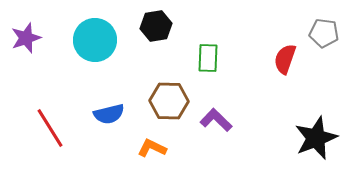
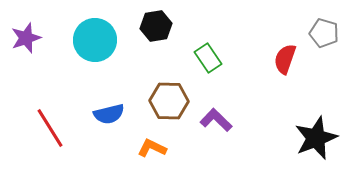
gray pentagon: rotated 8 degrees clockwise
green rectangle: rotated 36 degrees counterclockwise
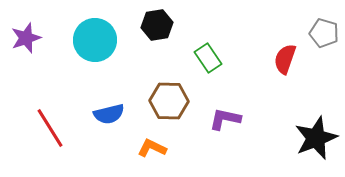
black hexagon: moved 1 px right, 1 px up
purple L-shape: moved 9 px right, 1 px up; rotated 32 degrees counterclockwise
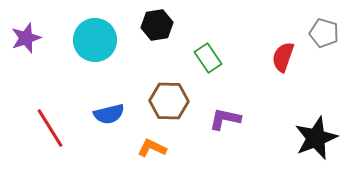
red semicircle: moved 2 px left, 2 px up
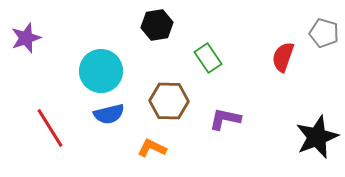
cyan circle: moved 6 px right, 31 px down
black star: moved 1 px right, 1 px up
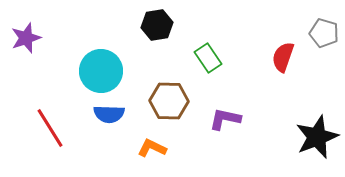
blue semicircle: rotated 16 degrees clockwise
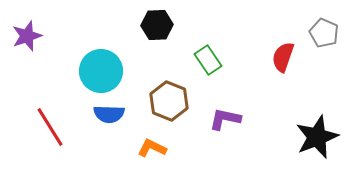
black hexagon: rotated 8 degrees clockwise
gray pentagon: rotated 8 degrees clockwise
purple star: moved 1 px right, 2 px up
green rectangle: moved 2 px down
brown hexagon: rotated 21 degrees clockwise
red line: moved 1 px up
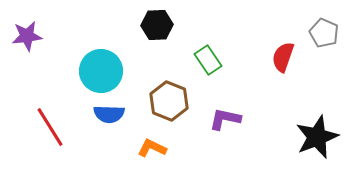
purple star: rotated 12 degrees clockwise
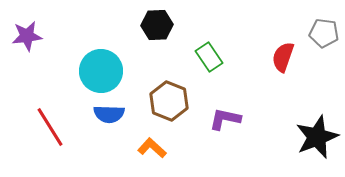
gray pentagon: rotated 16 degrees counterclockwise
green rectangle: moved 1 px right, 3 px up
orange L-shape: rotated 16 degrees clockwise
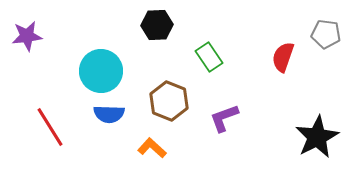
gray pentagon: moved 2 px right, 1 px down
purple L-shape: moved 1 px left, 1 px up; rotated 32 degrees counterclockwise
black star: rotated 6 degrees counterclockwise
